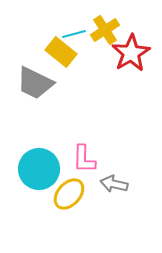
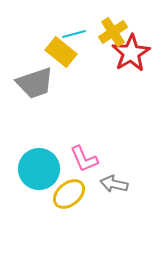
yellow cross: moved 8 px right, 2 px down
gray trapezoid: rotated 45 degrees counterclockwise
pink L-shape: rotated 24 degrees counterclockwise
yellow ellipse: rotated 8 degrees clockwise
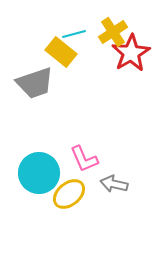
cyan circle: moved 4 px down
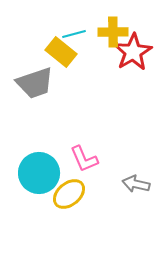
yellow cross: rotated 32 degrees clockwise
red star: moved 2 px right, 1 px up
gray arrow: moved 22 px right
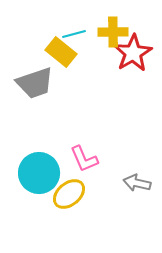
red star: moved 1 px down
gray arrow: moved 1 px right, 1 px up
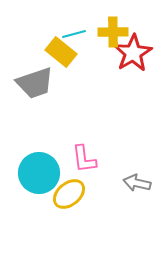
pink L-shape: rotated 16 degrees clockwise
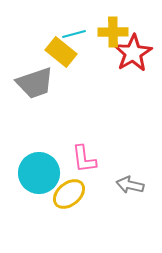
gray arrow: moved 7 px left, 2 px down
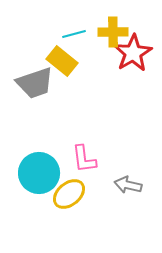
yellow rectangle: moved 1 px right, 9 px down
gray arrow: moved 2 px left
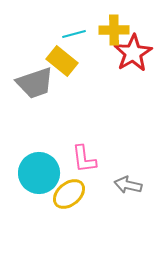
yellow cross: moved 1 px right, 2 px up
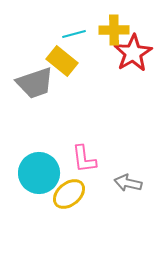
gray arrow: moved 2 px up
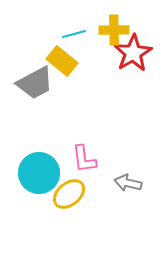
gray trapezoid: rotated 9 degrees counterclockwise
